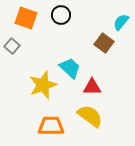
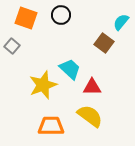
cyan trapezoid: moved 1 px down
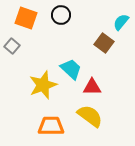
cyan trapezoid: moved 1 px right
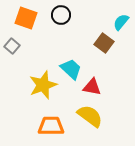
red triangle: rotated 12 degrees clockwise
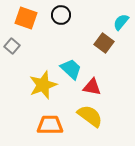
orange trapezoid: moved 1 px left, 1 px up
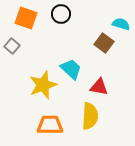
black circle: moved 1 px up
cyan semicircle: moved 2 px down; rotated 66 degrees clockwise
red triangle: moved 7 px right
yellow semicircle: rotated 56 degrees clockwise
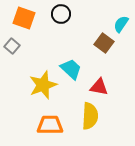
orange square: moved 2 px left
cyan semicircle: rotated 72 degrees counterclockwise
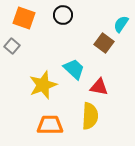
black circle: moved 2 px right, 1 px down
cyan trapezoid: moved 3 px right
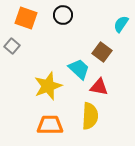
orange square: moved 2 px right
brown square: moved 2 px left, 9 px down
cyan trapezoid: moved 5 px right
yellow star: moved 5 px right, 1 px down
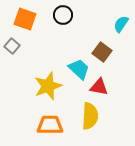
orange square: moved 1 px left, 1 px down
